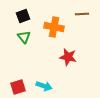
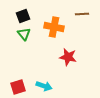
green triangle: moved 3 px up
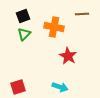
green triangle: rotated 24 degrees clockwise
red star: moved 1 px up; rotated 18 degrees clockwise
cyan arrow: moved 16 px right, 1 px down
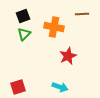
red star: rotated 18 degrees clockwise
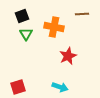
black square: moved 1 px left
green triangle: moved 2 px right; rotated 16 degrees counterclockwise
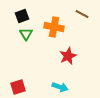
brown line: rotated 32 degrees clockwise
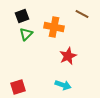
green triangle: rotated 16 degrees clockwise
cyan arrow: moved 3 px right, 2 px up
